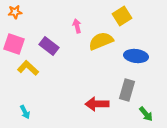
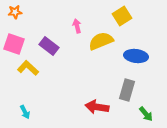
red arrow: moved 3 px down; rotated 10 degrees clockwise
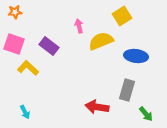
pink arrow: moved 2 px right
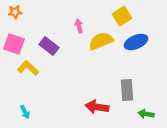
blue ellipse: moved 14 px up; rotated 30 degrees counterclockwise
gray rectangle: rotated 20 degrees counterclockwise
green arrow: rotated 140 degrees clockwise
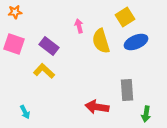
yellow square: moved 3 px right, 1 px down
yellow semicircle: rotated 85 degrees counterclockwise
yellow L-shape: moved 16 px right, 3 px down
green arrow: rotated 91 degrees counterclockwise
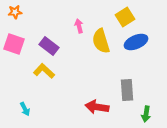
cyan arrow: moved 3 px up
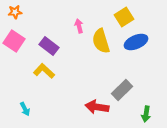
yellow square: moved 1 px left
pink square: moved 3 px up; rotated 15 degrees clockwise
gray rectangle: moved 5 px left; rotated 50 degrees clockwise
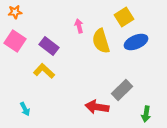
pink square: moved 1 px right
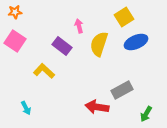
yellow semicircle: moved 2 px left, 3 px down; rotated 35 degrees clockwise
purple rectangle: moved 13 px right
gray rectangle: rotated 15 degrees clockwise
cyan arrow: moved 1 px right, 1 px up
green arrow: rotated 21 degrees clockwise
